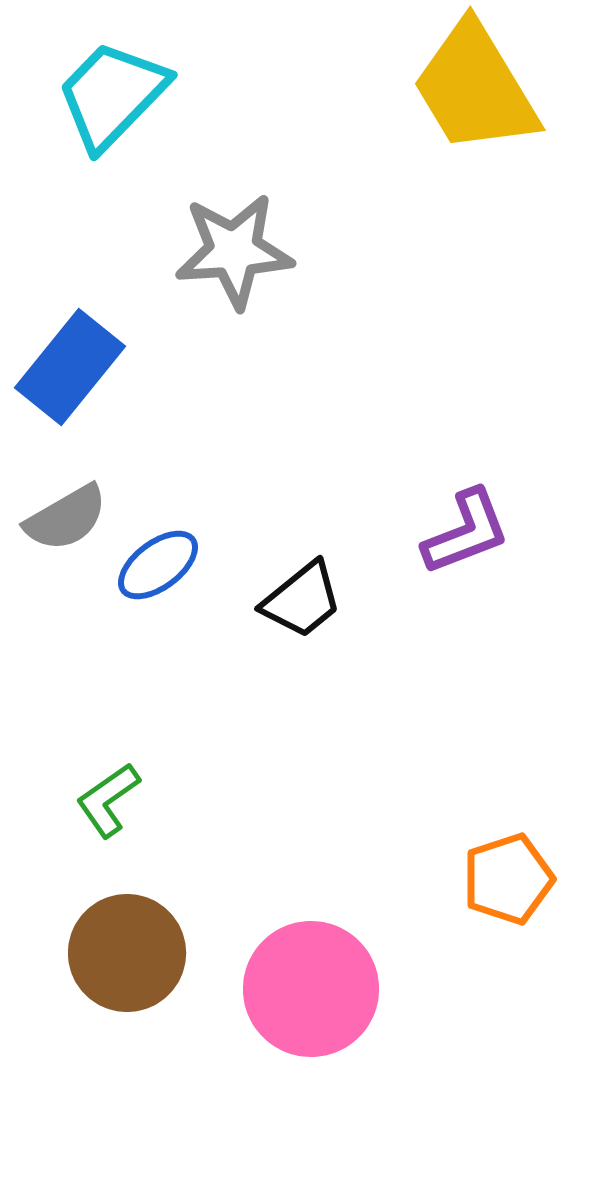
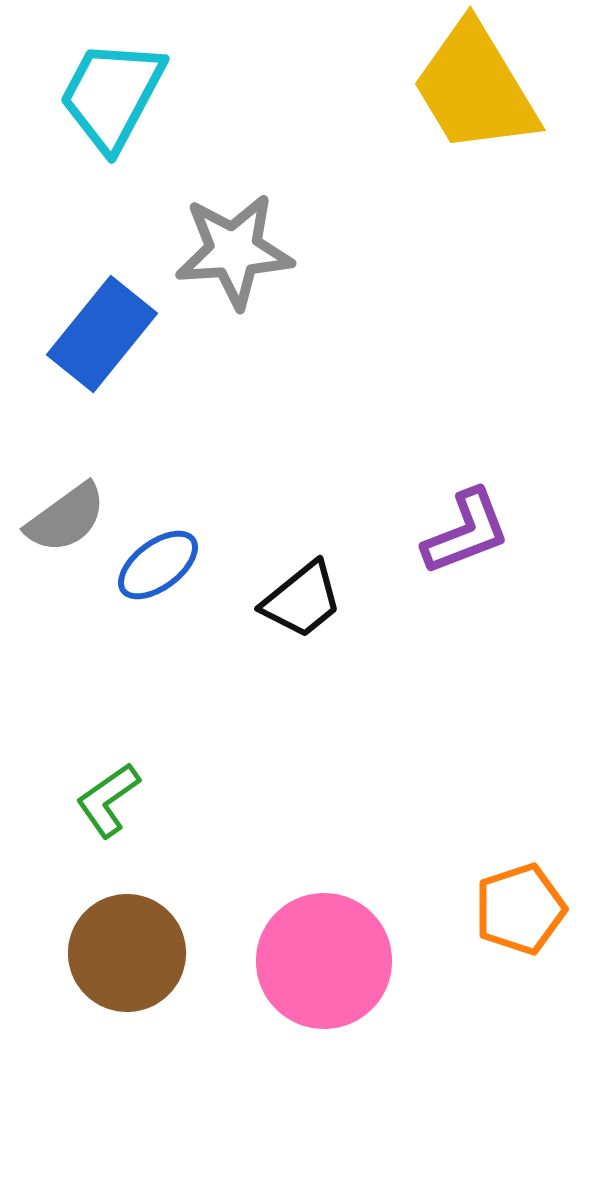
cyan trapezoid: rotated 16 degrees counterclockwise
blue rectangle: moved 32 px right, 33 px up
gray semicircle: rotated 6 degrees counterclockwise
orange pentagon: moved 12 px right, 30 px down
pink circle: moved 13 px right, 28 px up
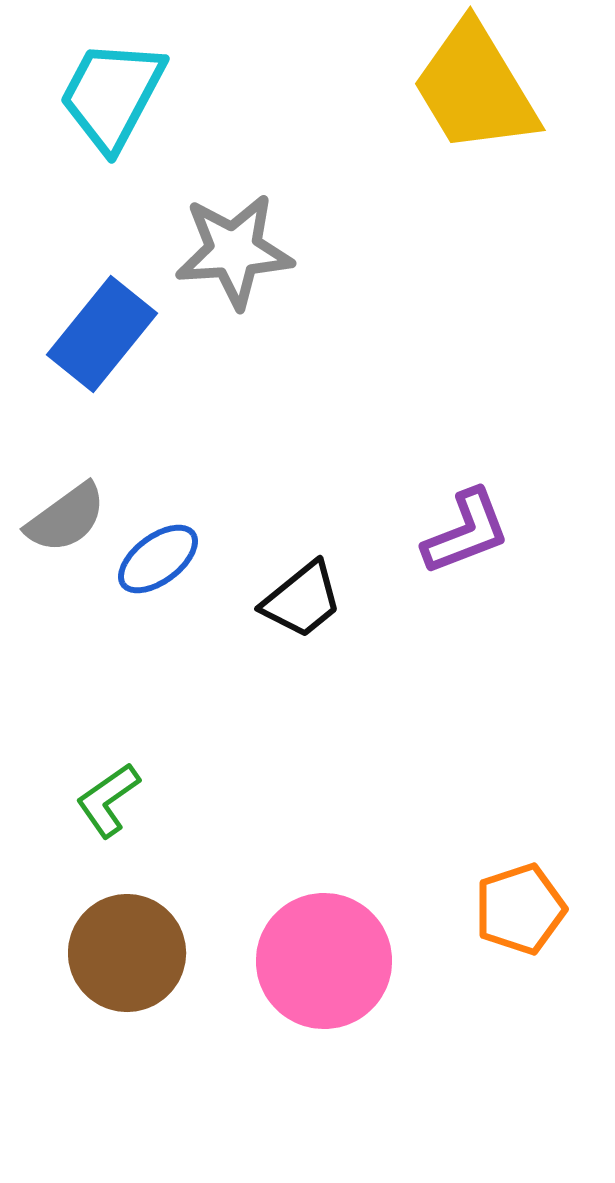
blue ellipse: moved 6 px up
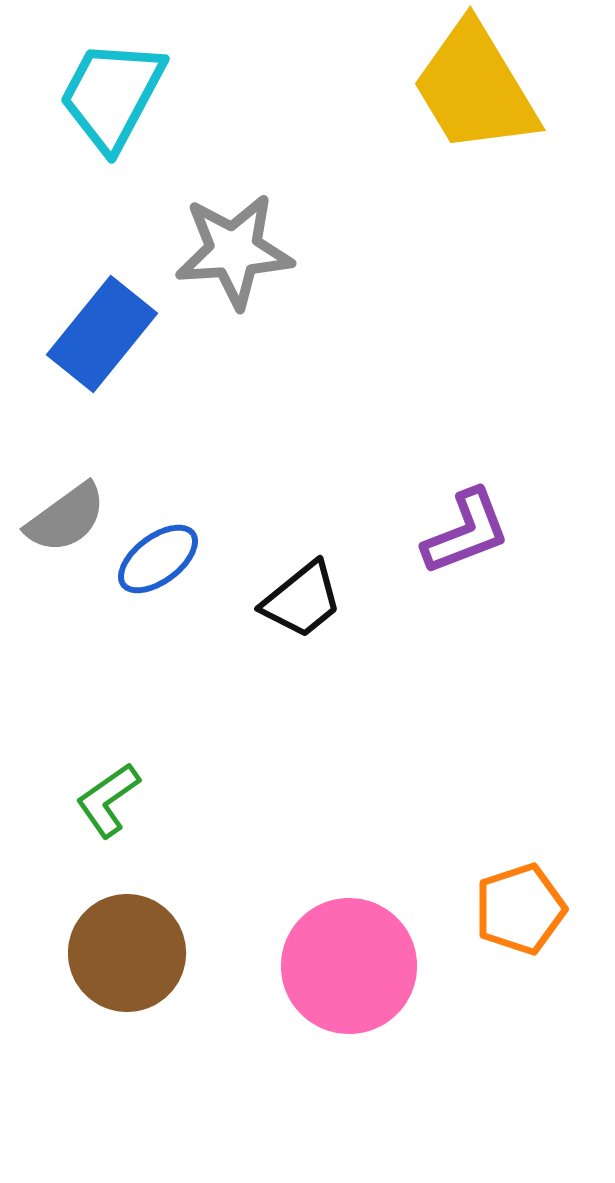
pink circle: moved 25 px right, 5 px down
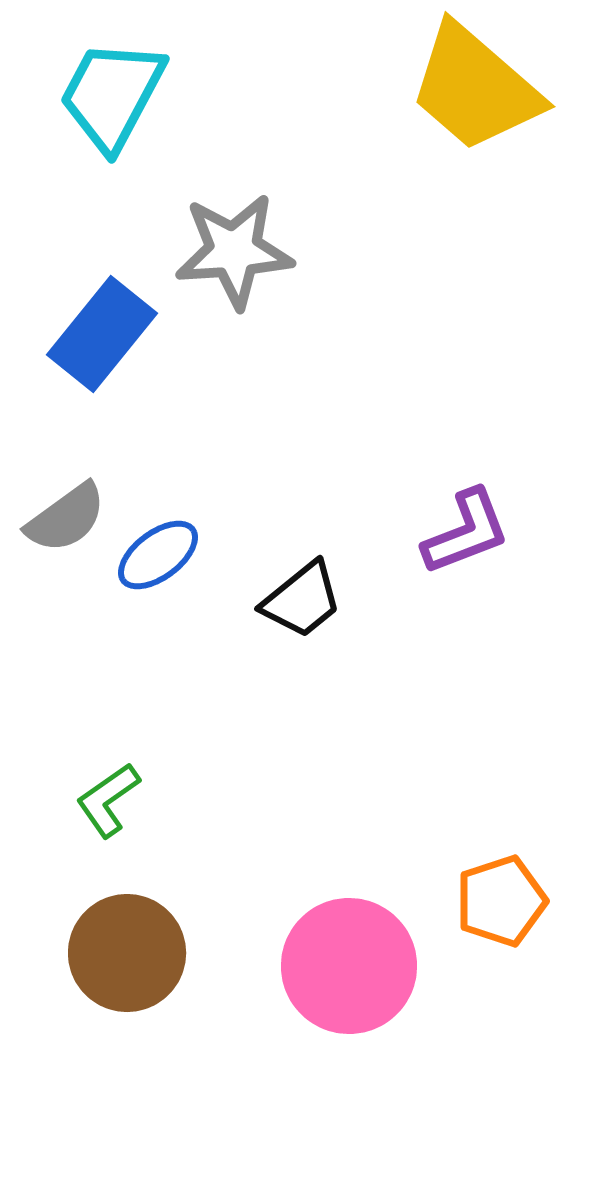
yellow trapezoid: rotated 18 degrees counterclockwise
blue ellipse: moved 4 px up
orange pentagon: moved 19 px left, 8 px up
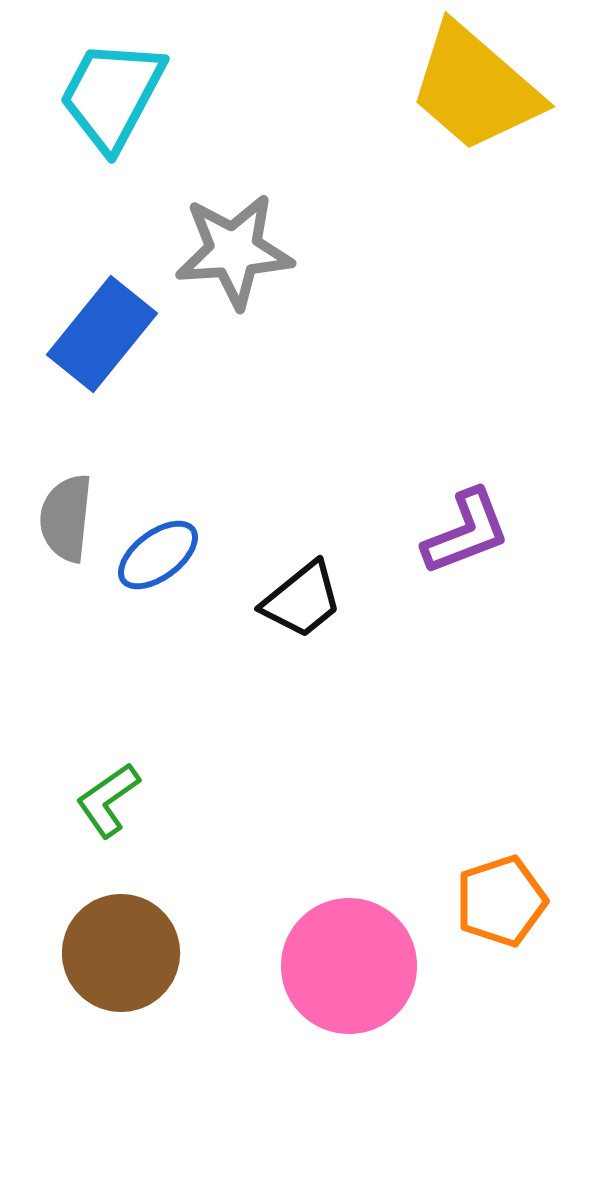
gray semicircle: rotated 132 degrees clockwise
brown circle: moved 6 px left
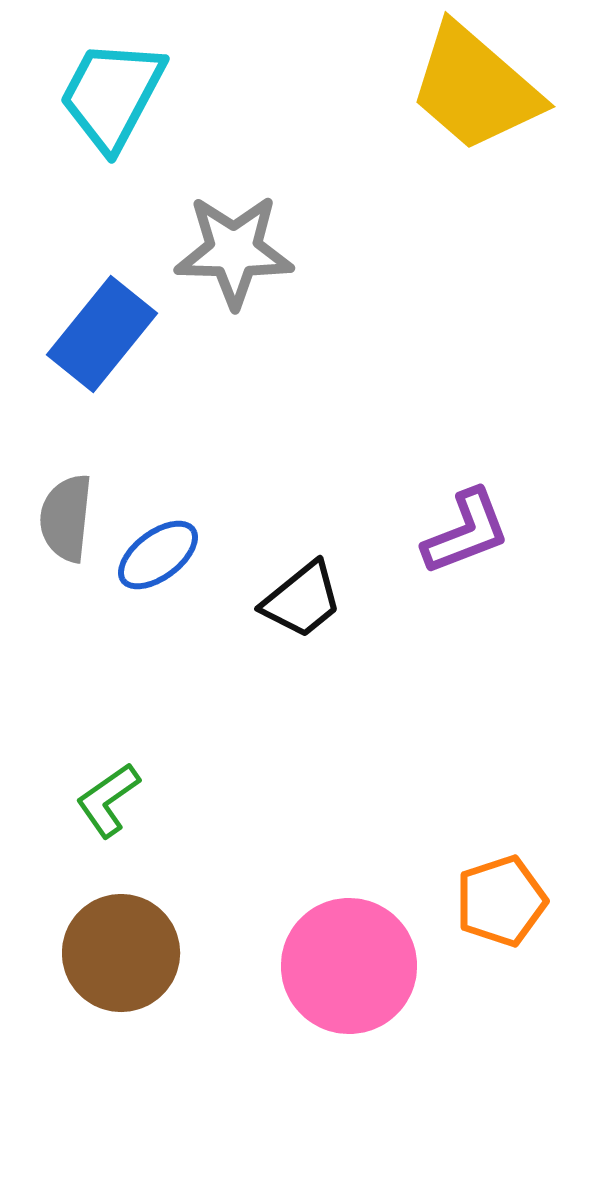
gray star: rotated 5 degrees clockwise
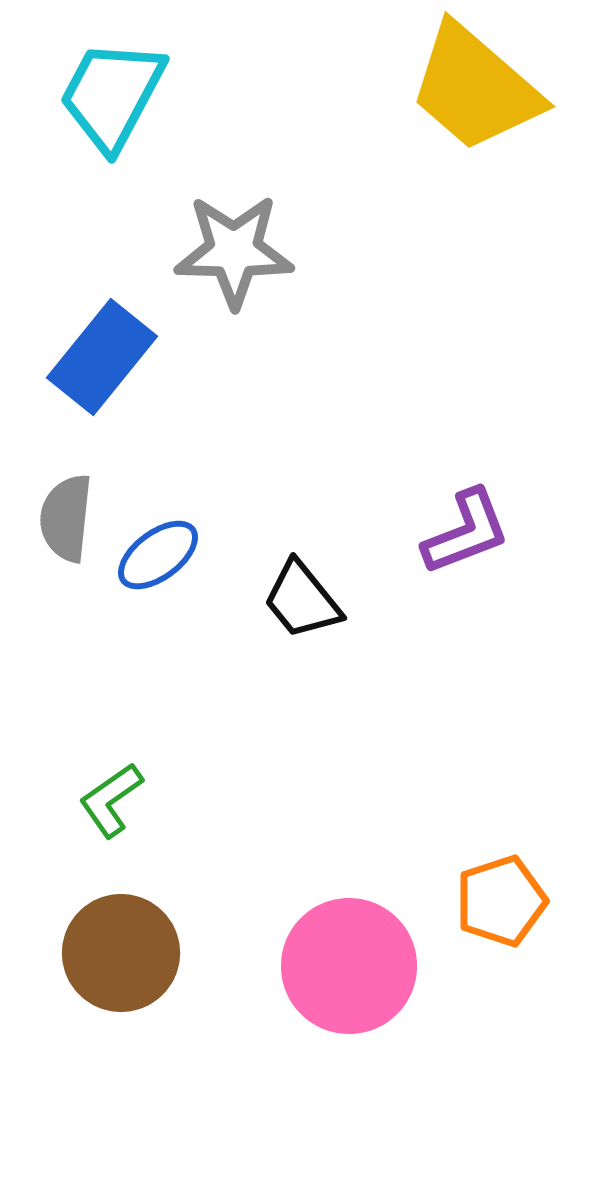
blue rectangle: moved 23 px down
black trapezoid: rotated 90 degrees clockwise
green L-shape: moved 3 px right
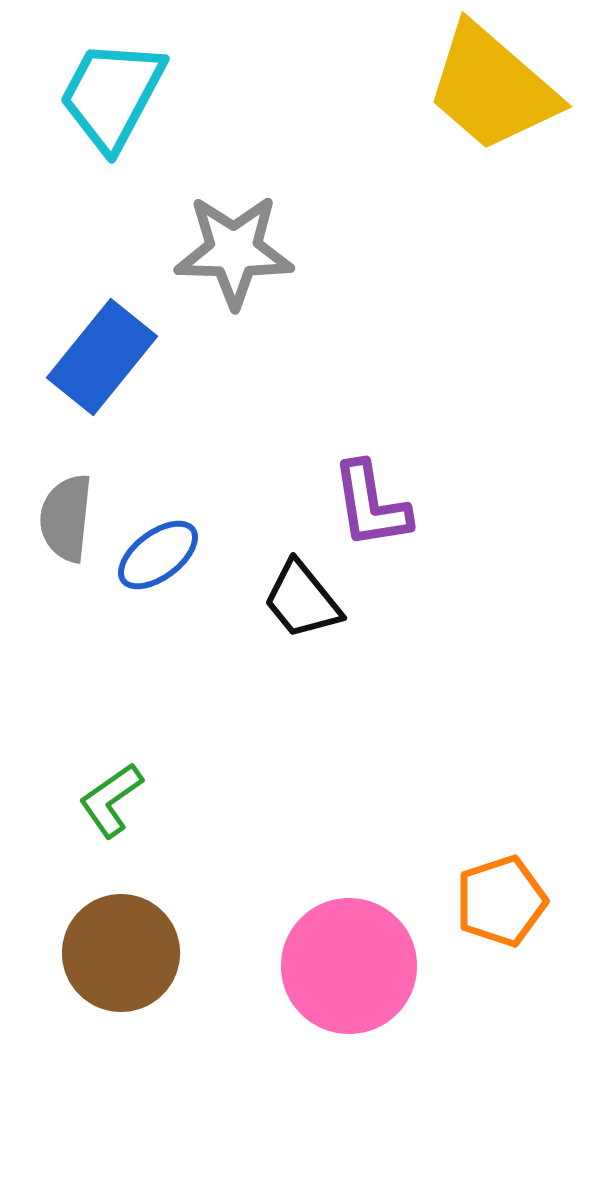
yellow trapezoid: moved 17 px right
purple L-shape: moved 95 px left, 27 px up; rotated 102 degrees clockwise
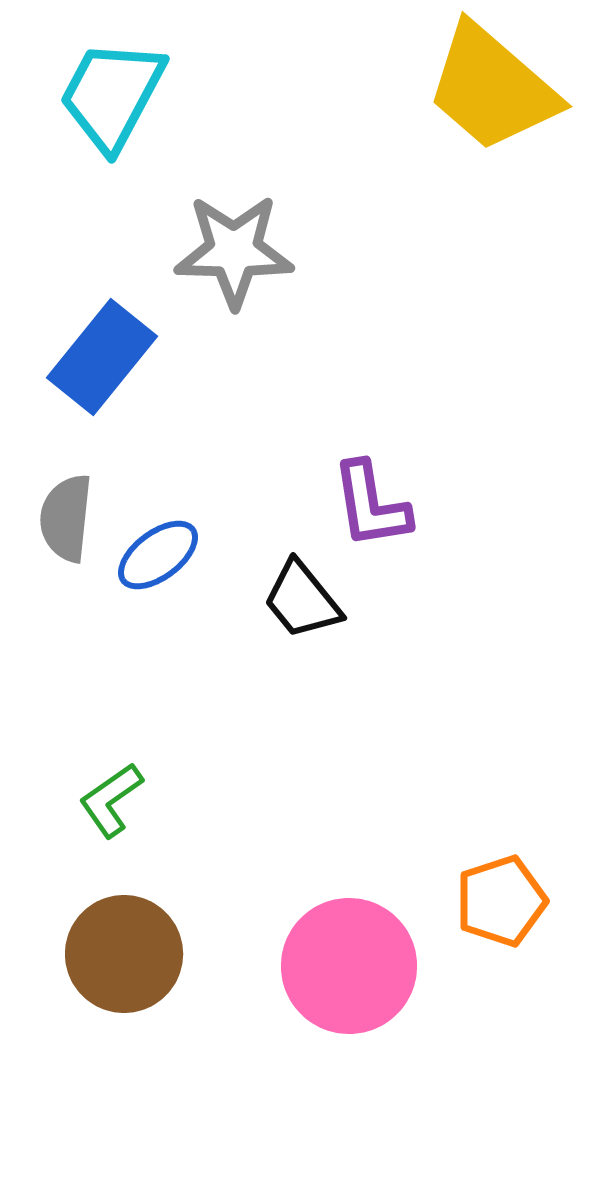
brown circle: moved 3 px right, 1 px down
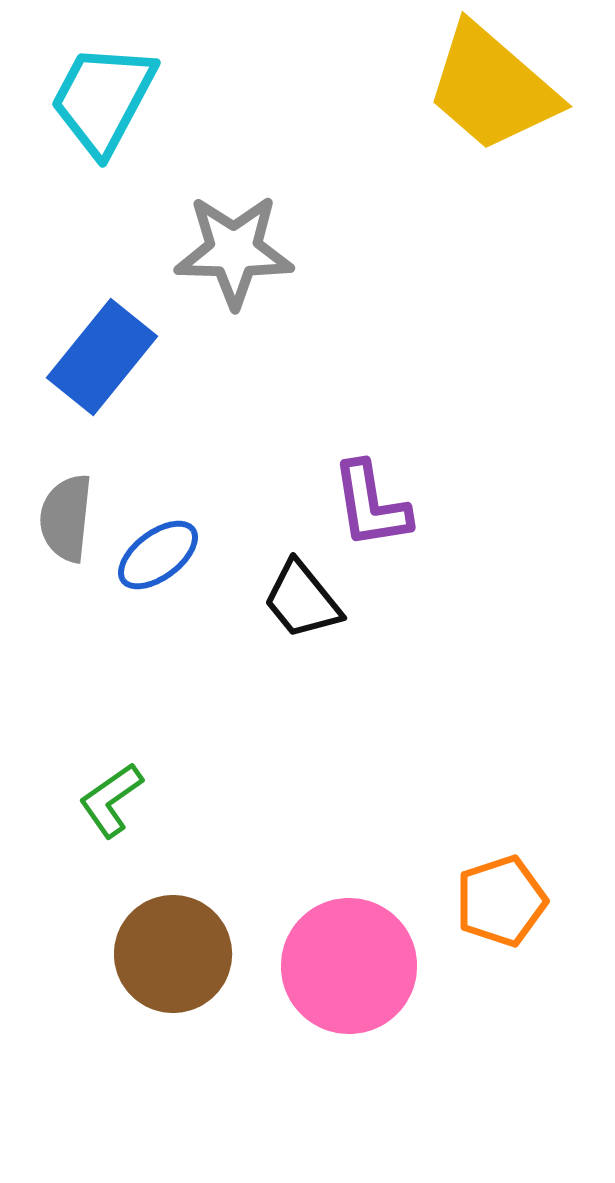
cyan trapezoid: moved 9 px left, 4 px down
brown circle: moved 49 px right
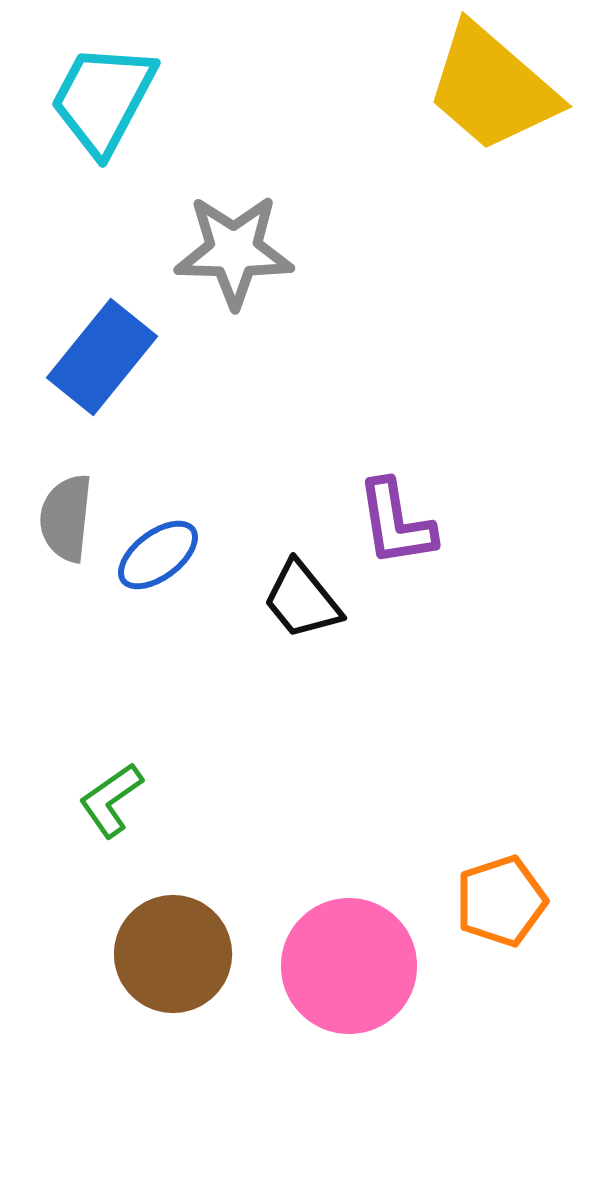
purple L-shape: moved 25 px right, 18 px down
